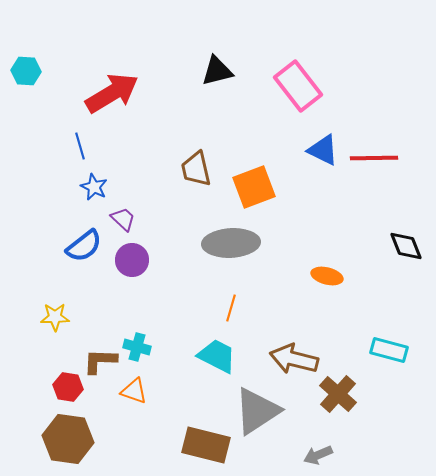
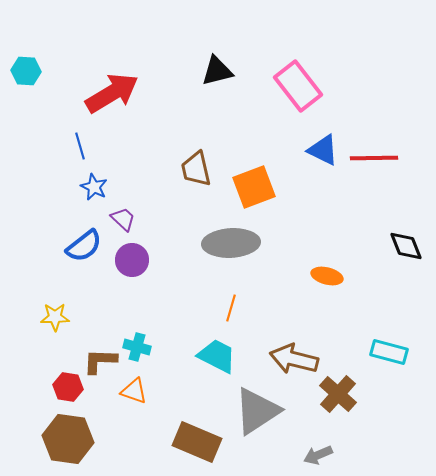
cyan rectangle: moved 2 px down
brown rectangle: moved 9 px left, 3 px up; rotated 9 degrees clockwise
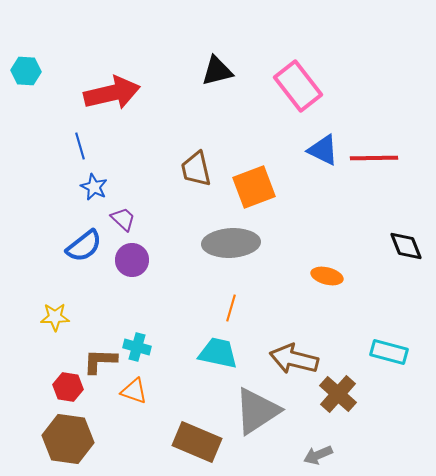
red arrow: rotated 18 degrees clockwise
cyan trapezoid: moved 1 px right, 3 px up; rotated 15 degrees counterclockwise
